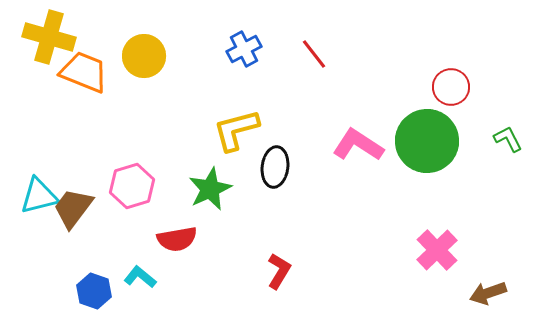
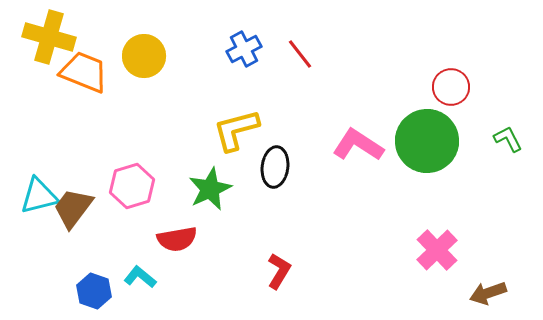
red line: moved 14 px left
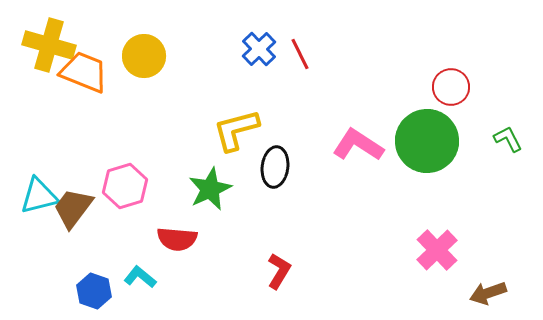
yellow cross: moved 8 px down
blue cross: moved 15 px right; rotated 16 degrees counterclockwise
red line: rotated 12 degrees clockwise
pink hexagon: moved 7 px left
red semicircle: rotated 15 degrees clockwise
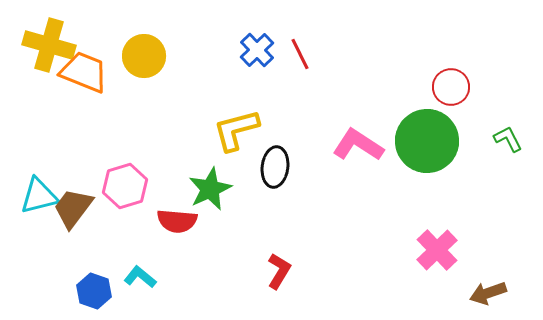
blue cross: moved 2 px left, 1 px down
red semicircle: moved 18 px up
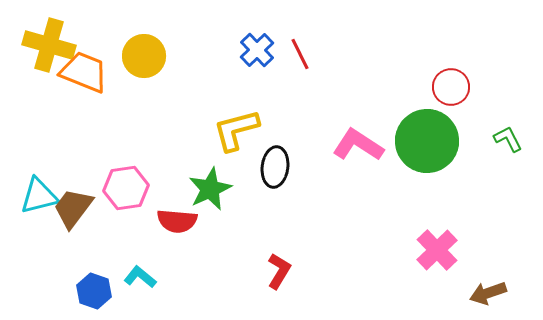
pink hexagon: moved 1 px right, 2 px down; rotated 9 degrees clockwise
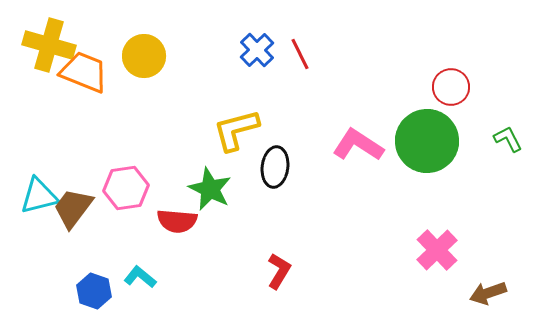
green star: rotated 21 degrees counterclockwise
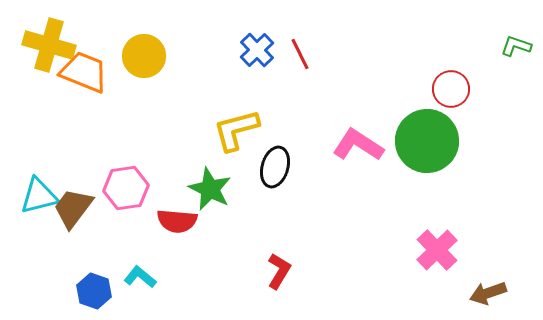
red circle: moved 2 px down
green L-shape: moved 8 px right, 93 px up; rotated 44 degrees counterclockwise
black ellipse: rotated 9 degrees clockwise
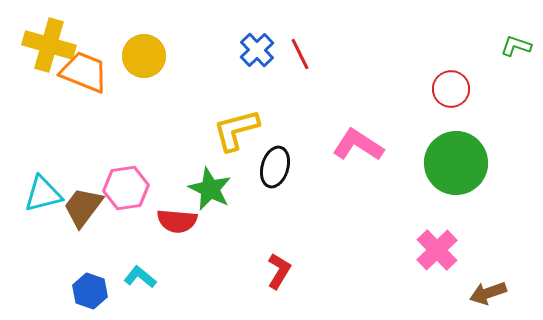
green circle: moved 29 px right, 22 px down
cyan triangle: moved 4 px right, 2 px up
brown trapezoid: moved 10 px right, 1 px up
blue hexagon: moved 4 px left
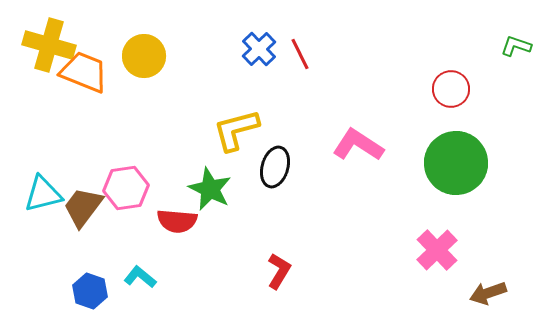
blue cross: moved 2 px right, 1 px up
